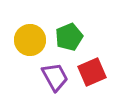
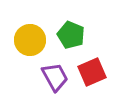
green pentagon: moved 2 px right, 2 px up; rotated 28 degrees counterclockwise
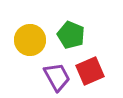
red square: moved 2 px left, 1 px up
purple trapezoid: moved 2 px right
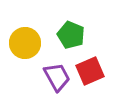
yellow circle: moved 5 px left, 3 px down
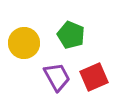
yellow circle: moved 1 px left
red square: moved 4 px right, 6 px down
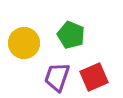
purple trapezoid: rotated 132 degrees counterclockwise
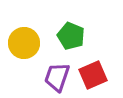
green pentagon: moved 1 px down
red square: moved 1 px left, 2 px up
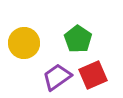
green pentagon: moved 7 px right, 3 px down; rotated 12 degrees clockwise
purple trapezoid: rotated 36 degrees clockwise
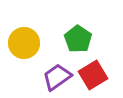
red square: rotated 8 degrees counterclockwise
